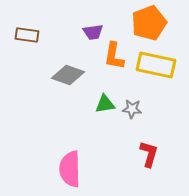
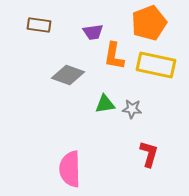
brown rectangle: moved 12 px right, 10 px up
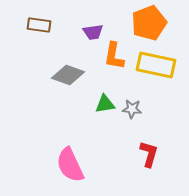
pink semicircle: moved 4 px up; rotated 24 degrees counterclockwise
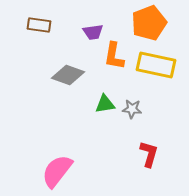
pink semicircle: moved 13 px left, 6 px down; rotated 63 degrees clockwise
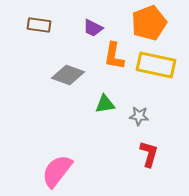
purple trapezoid: moved 4 px up; rotated 35 degrees clockwise
gray star: moved 7 px right, 7 px down
